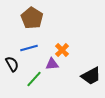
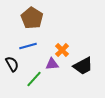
blue line: moved 1 px left, 2 px up
black trapezoid: moved 8 px left, 10 px up
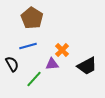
black trapezoid: moved 4 px right
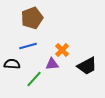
brown pentagon: rotated 20 degrees clockwise
black semicircle: rotated 56 degrees counterclockwise
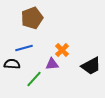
blue line: moved 4 px left, 2 px down
black trapezoid: moved 4 px right
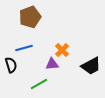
brown pentagon: moved 2 px left, 1 px up
black semicircle: moved 1 px left, 1 px down; rotated 70 degrees clockwise
green line: moved 5 px right, 5 px down; rotated 18 degrees clockwise
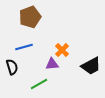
blue line: moved 1 px up
black semicircle: moved 1 px right, 2 px down
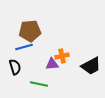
brown pentagon: moved 14 px down; rotated 15 degrees clockwise
orange cross: moved 6 px down; rotated 32 degrees clockwise
black semicircle: moved 3 px right
green line: rotated 42 degrees clockwise
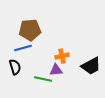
brown pentagon: moved 1 px up
blue line: moved 1 px left, 1 px down
purple triangle: moved 4 px right, 6 px down
green line: moved 4 px right, 5 px up
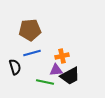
blue line: moved 9 px right, 5 px down
black trapezoid: moved 21 px left, 10 px down
green line: moved 2 px right, 3 px down
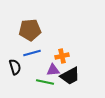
purple triangle: moved 3 px left
